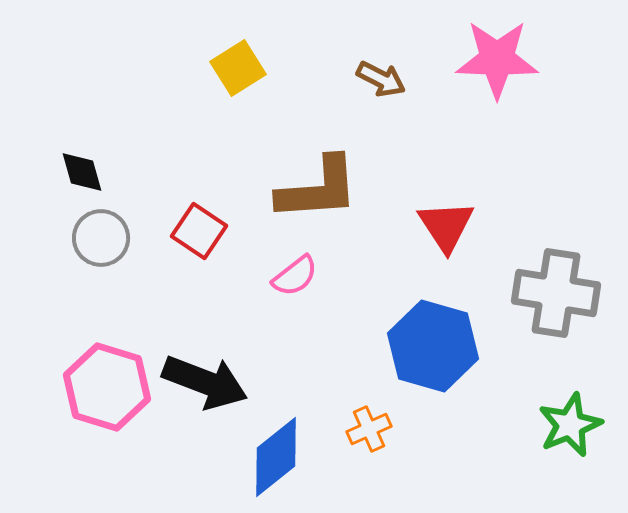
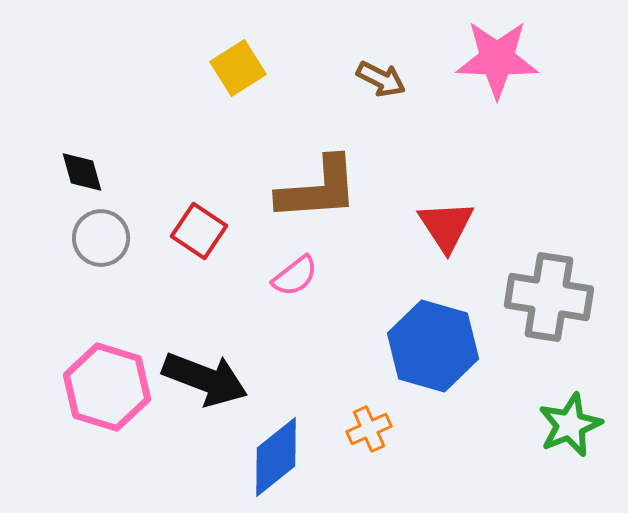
gray cross: moved 7 px left, 4 px down
black arrow: moved 3 px up
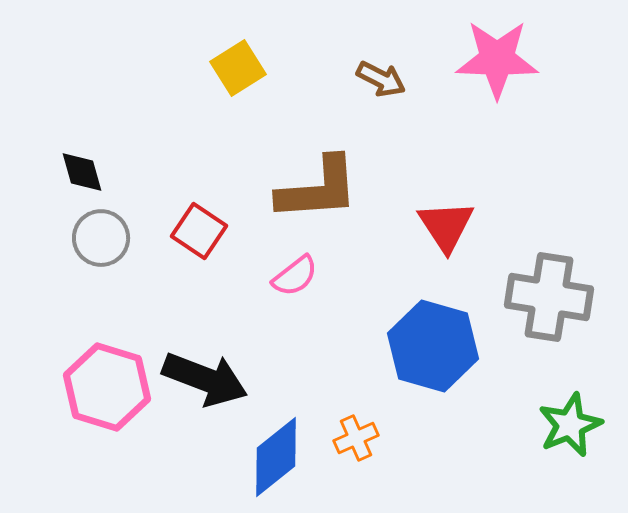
orange cross: moved 13 px left, 9 px down
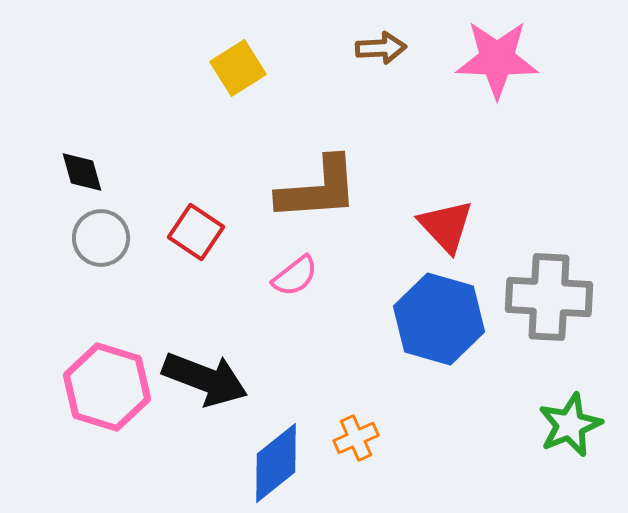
brown arrow: moved 31 px up; rotated 30 degrees counterclockwise
red triangle: rotated 10 degrees counterclockwise
red square: moved 3 px left, 1 px down
gray cross: rotated 6 degrees counterclockwise
blue hexagon: moved 6 px right, 27 px up
blue diamond: moved 6 px down
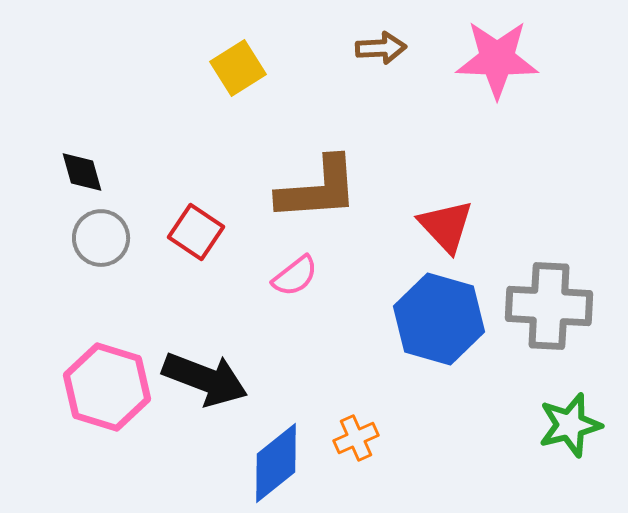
gray cross: moved 9 px down
green star: rotated 8 degrees clockwise
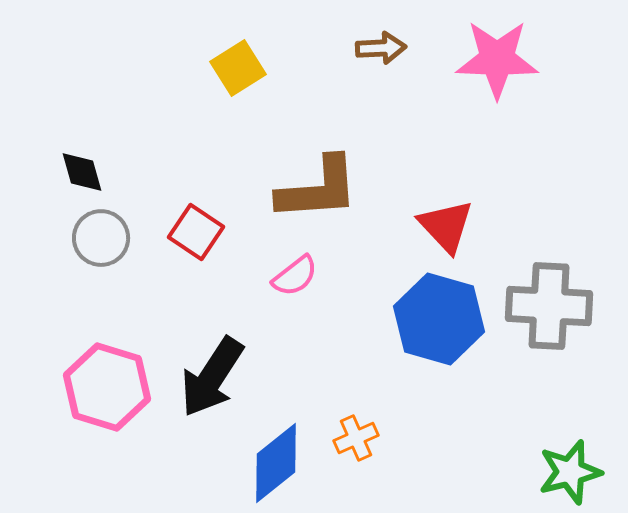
black arrow: moved 7 px right, 2 px up; rotated 102 degrees clockwise
green star: moved 47 px down
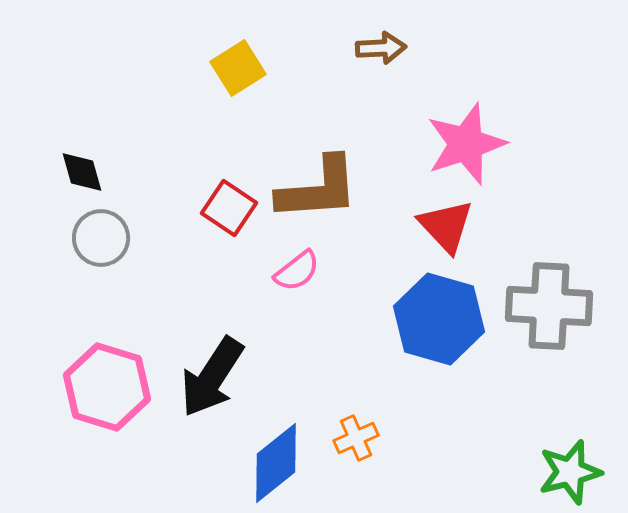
pink star: moved 31 px left, 85 px down; rotated 20 degrees counterclockwise
red square: moved 33 px right, 24 px up
pink semicircle: moved 2 px right, 5 px up
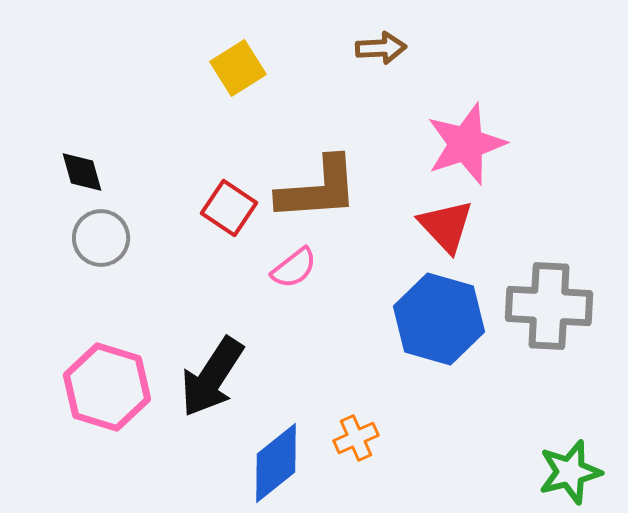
pink semicircle: moved 3 px left, 3 px up
